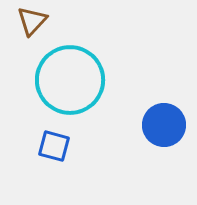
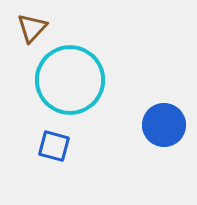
brown triangle: moved 7 px down
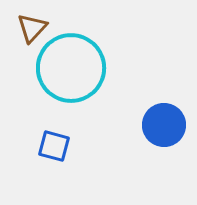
cyan circle: moved 1 px right, 12 px up
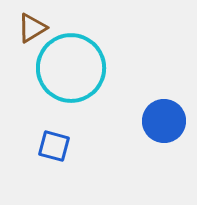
brown triangle: rotated 16 degrees clockwise
blue circle: moved 4 px up
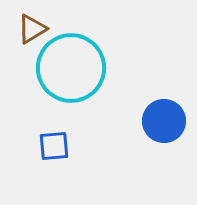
brown triangle: moved 1 px down
blue square: rotated 20 degrees counterclockwise
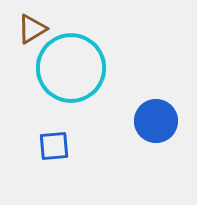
blue circle: moved 8 px left
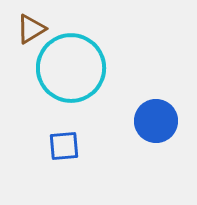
brown triangle: moved 1 px left
blue square: moved 10 px right
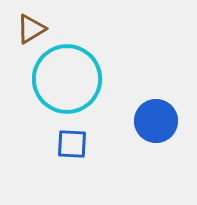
cyan circle: moved 4 px left, 11 px down
blue square: moved 8 px right, 2 px up; rotated 8 degrees clockwise
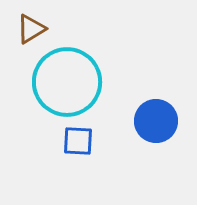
cyan circle: moved 3 px down
blue square: moved 6 px right, 3 px up
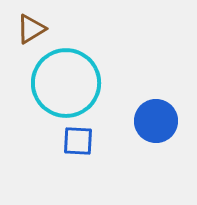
cyan circle: moved 1 px left, 1 px down
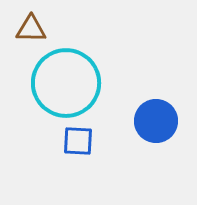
brown triangle: rotated 32 degrees clockwise
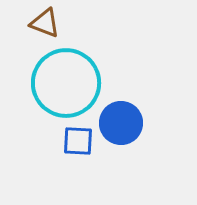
brown triangle: moved 14 px right, 6 px up; rotated 20 degrees clockwise
blue circle: moved 35 px left, 2 px down
